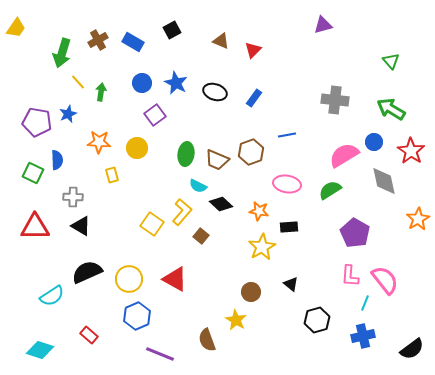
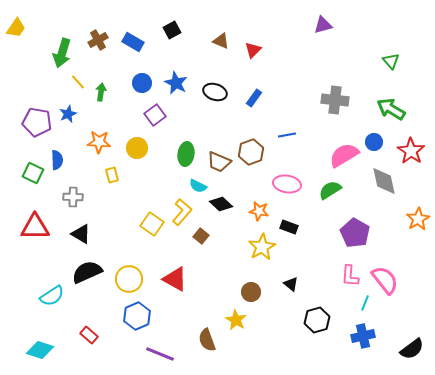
brown trapezoid at (217, 160): moved 2 px right, 2 px down
black triangle at (81, 226): moved 8 px down
black rectangle at (289, 227): rotated 24 degrees clockwise
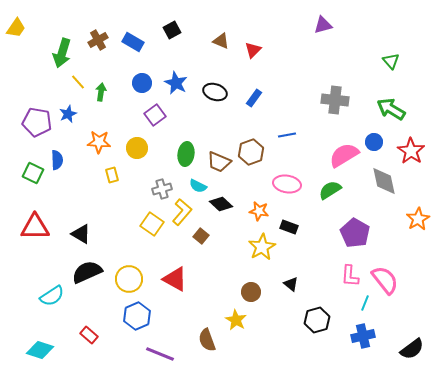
gray cross at (73, 197): moved 89 px right, 8 px up; rotated 18 degrees counterclockwise
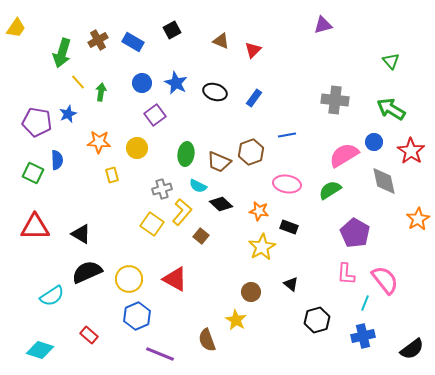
pink L-shape at (350, 276): moved 4 px left, 2 px up
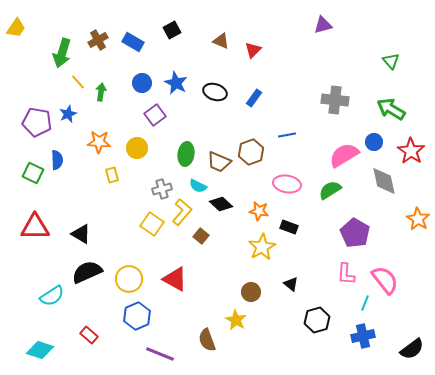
orange star at (418, 219): rotated 10 degrees counterclockwise
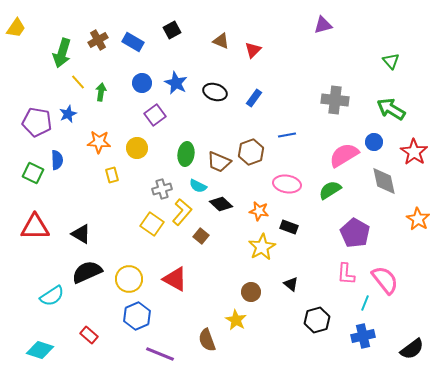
red star at (411, 151): moved 3 px right, 1 px down
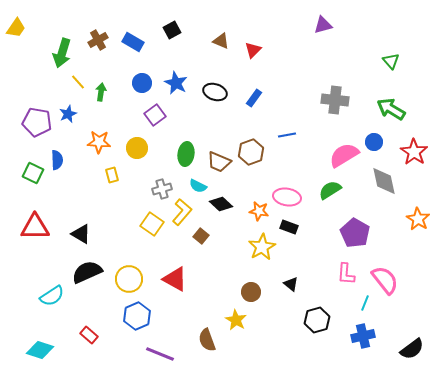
pink ellipse at (287, 184): moved 13 px down
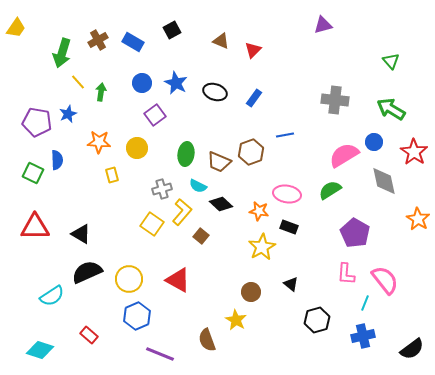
blue line at (287, 135): moved 2 px left
pink ellipse at (287, 197): moved 3 px up
red triangle at (175, 279): moved 3 px right, 1 px down
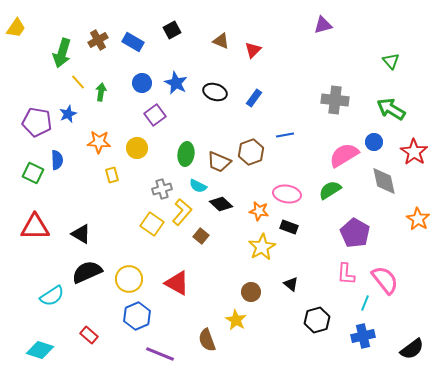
red triangle at (178, 280): moved 1 px left, 3 px down
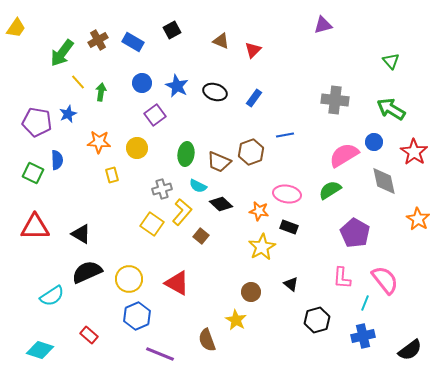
green arrow at (62, 53): rotated 20 degrees clockwise
blue star at (176, 83): moved 1 px right, 3 px down
pink L-shape at (346, 274): moved 4 px left, 4 px down
black semicircle at (412, 349): moved 2 px left, 1 px down
